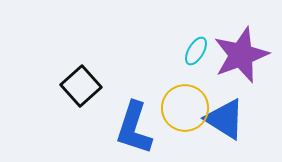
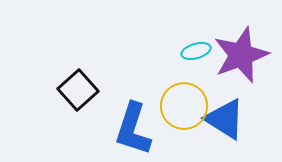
cyan ellipse: rotated 44 degrees clockwise
black square: moved 3 px left, 4 px down
yellow circle: moved 1 px left, 2 px up
blue L-shape: moved 1 px left, 1 px down
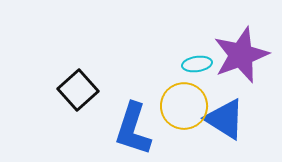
cyan ellipse: moved 1 px right, 13 px down; rotated 8 degrees clockwise
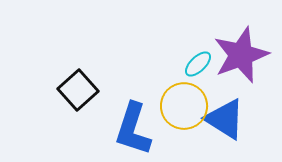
cyan ellipse: moved 1 px right; rotated 36 degrees counterclockwise
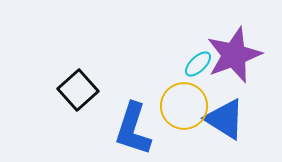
purple star: moved 7 px left
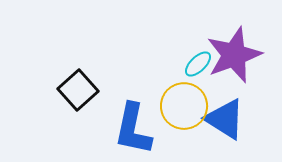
blue L-shape: rotated 6 degrees counterclockwise
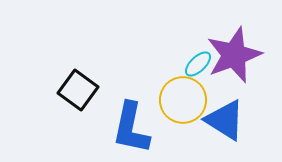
black square: rotated 12 degrees counterclockwise
yellow circle: moved 1 px left, 6 px up
blue triangle: moved 1 px down
blue L-shape: moved 2 px left, 1 px up
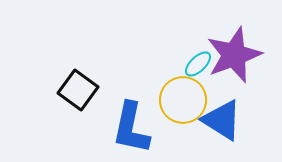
blue triangle: moved 3 px left
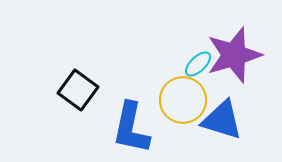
purple star: rotated 4 degrees clockwise
blue triangle: rotated 15 degrees counterclockwise
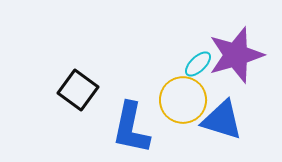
purple star: moved 2 px right
